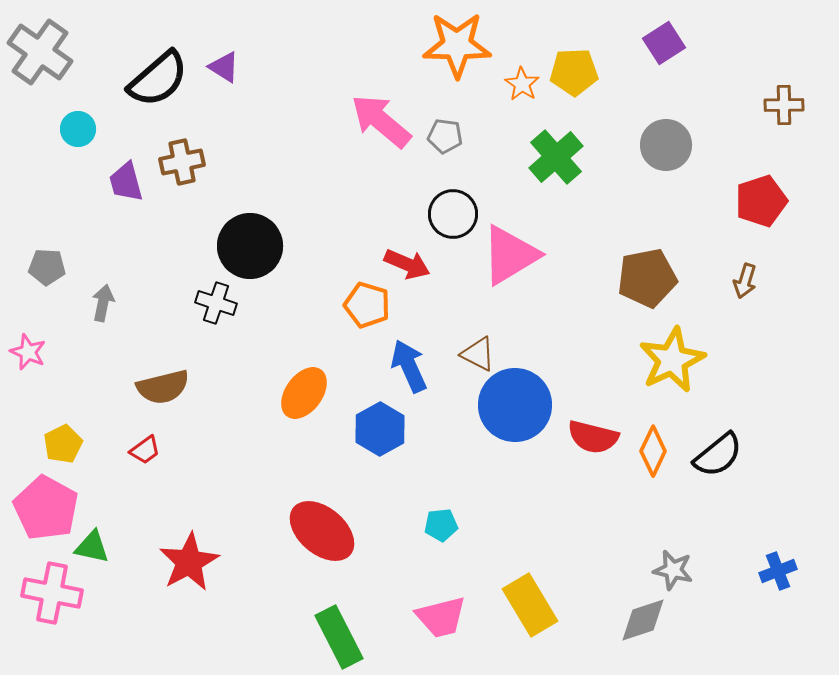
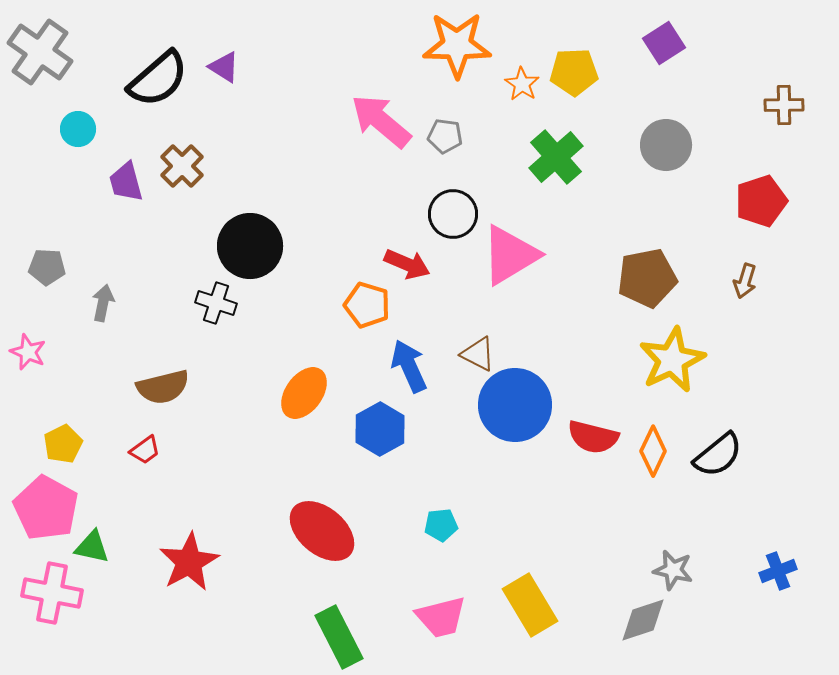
brown cross at (182, 162): moved 4 px down; rotated 33 degrees counterclockwise
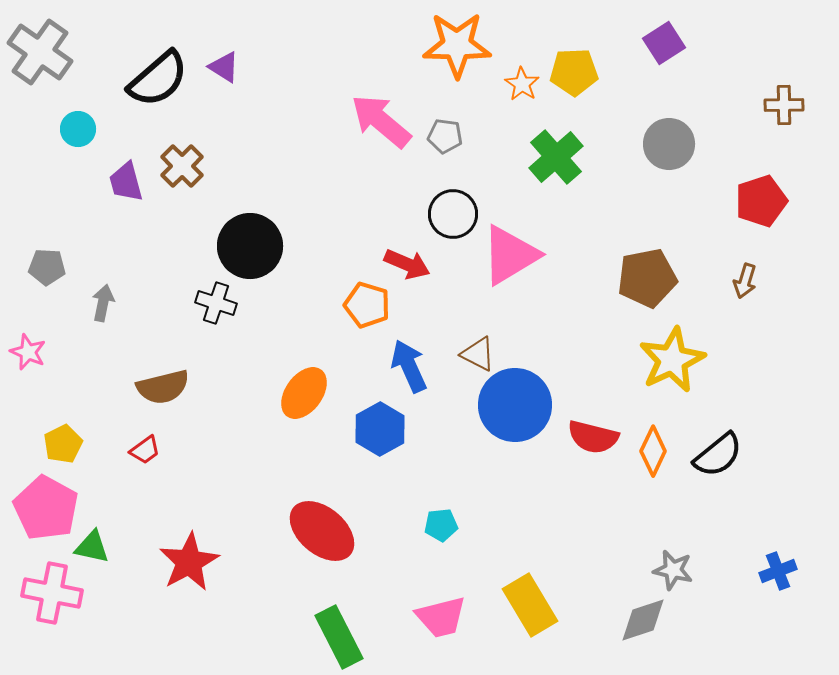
gray circle at (666, 145): moved 3 px right, 1 px up
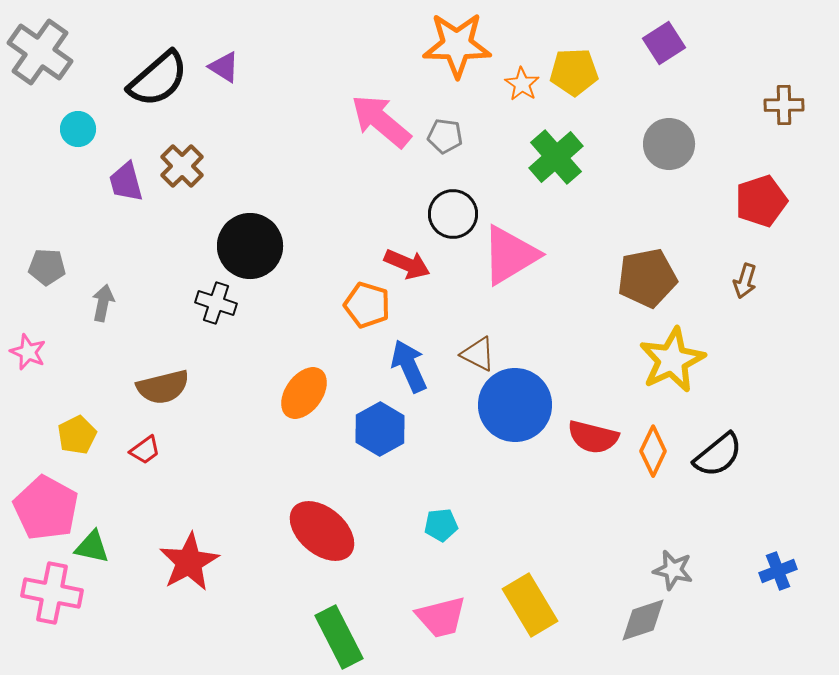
yellow pentagon at (63, 444): moved 14 px right, 9 px up
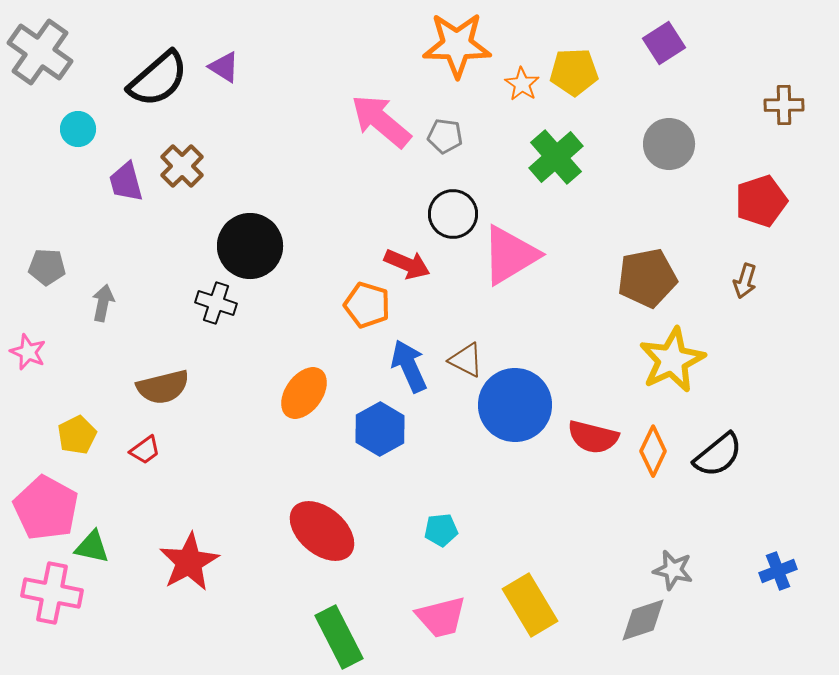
brown triangle at (478, 354): moved 12 px left, 6 px down
cyan pentagon at (441, 525): moved 5 px down
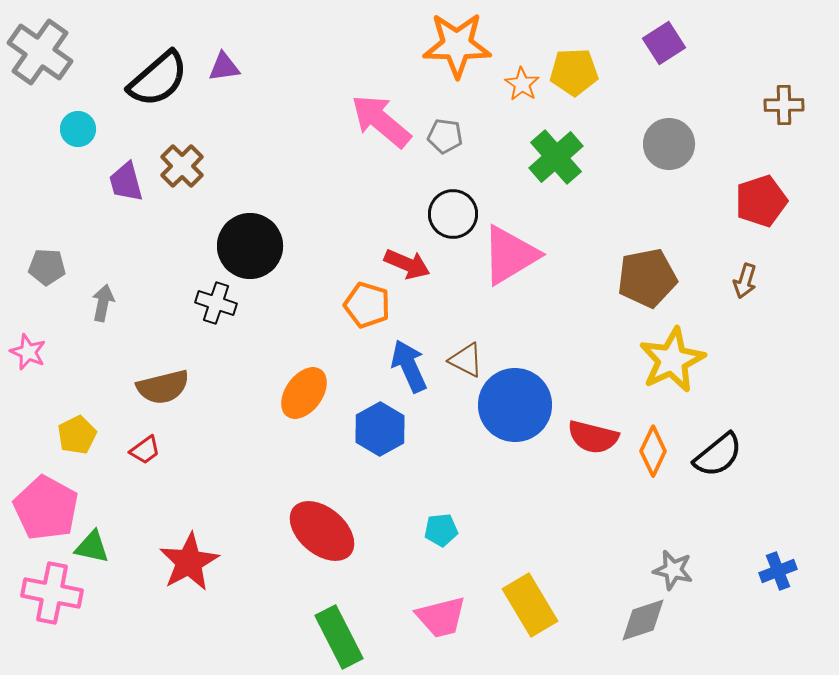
purple triangle at (224, 67): rotated 40 degrees counterclockwise
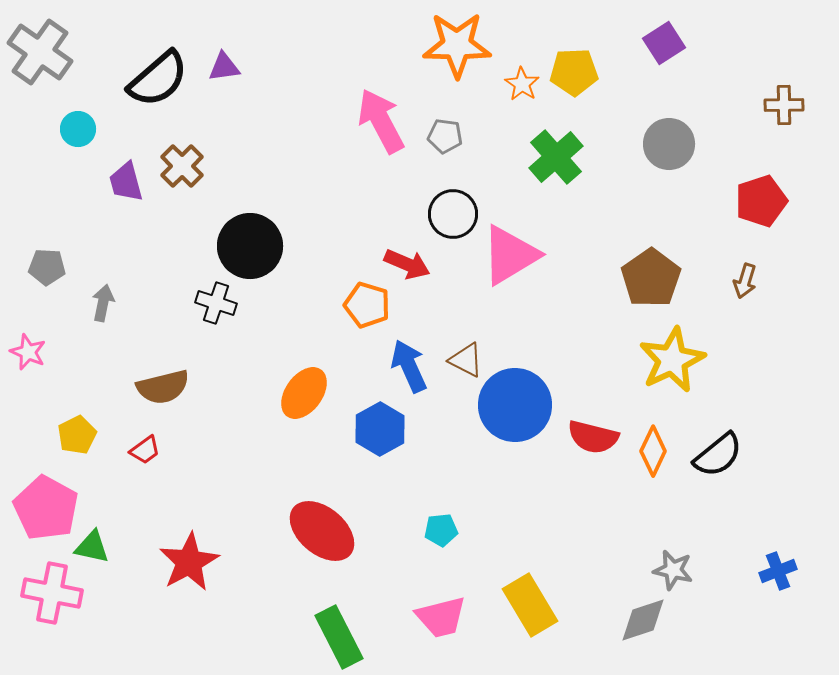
pink arrow at (381, 121): rotated 22 degrees clockwise
brown pentagon at (647, 278): moved 4 px right; rotated 24 degrees counterclockwise
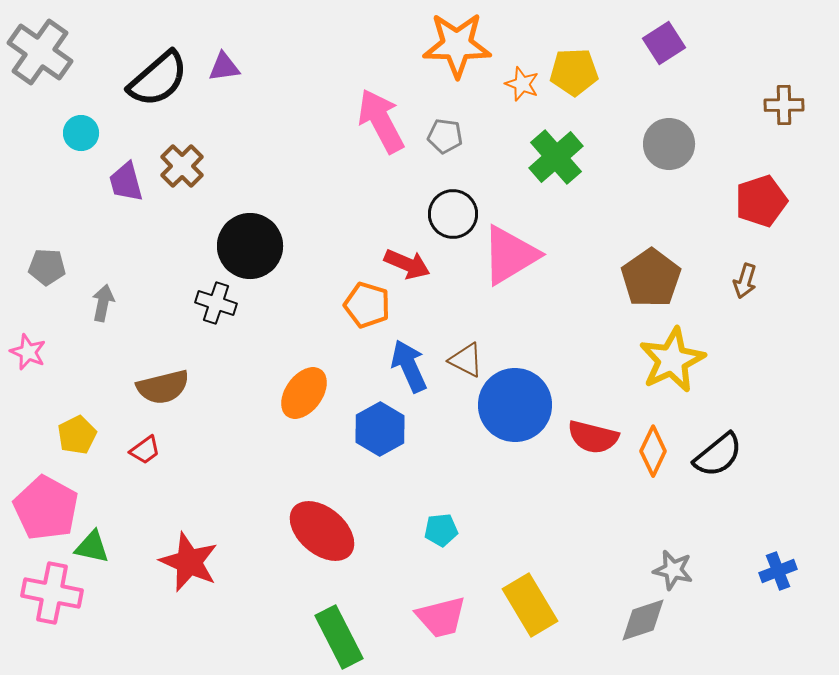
orange star at (522, 84): rotated 12 degrees counterclockwise
cyan circle at (78, 129): moved 3 px right, 4 px down
red star at (189, 562): rotated 20 degrees counterclockwise
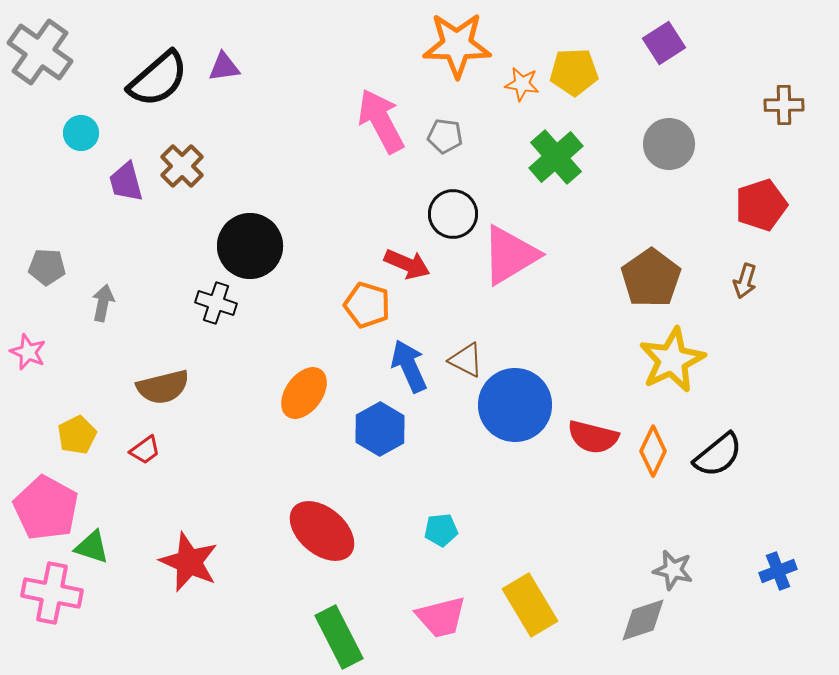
orange star at (522, 84): rotated 12 degrees counterclockwise
red pentagon at (761, 201): moved 4 px down
green triangle at (92, 547): rotated 6 degrees clockwise
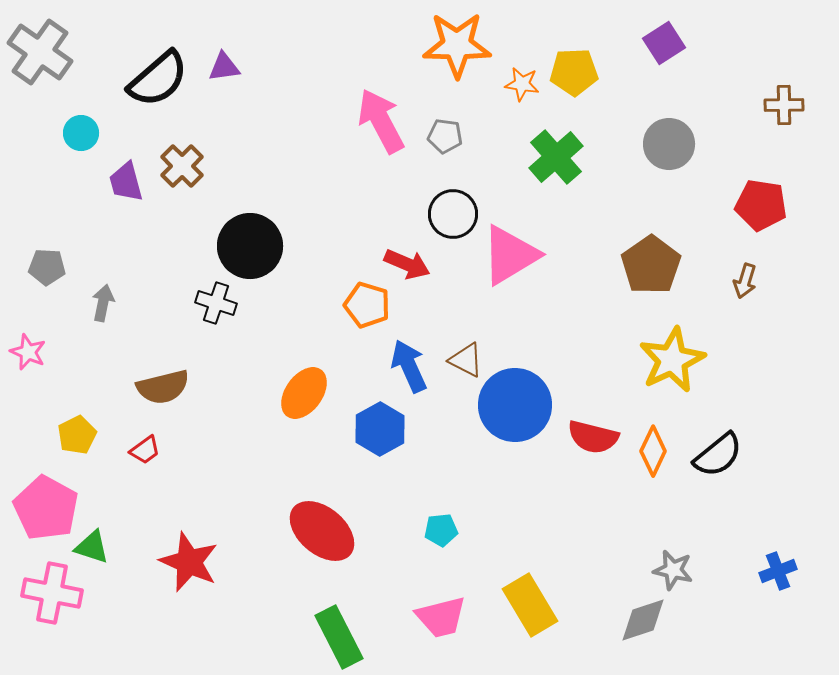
red pentagon at (761, 205): rotated 27 degrees clockwise
brown pentagon at (651, 278): moved 13 px up
